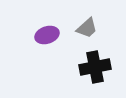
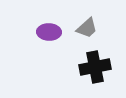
purple ellipse: moved 2 px right, 3 px up; rotated 20 degrees clockwise
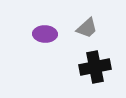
purple ellipse: moved 4 px left, 2 px down
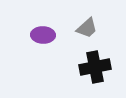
purple ellipse: moved 2 px left, 1 px down
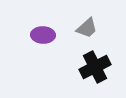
black cross: rotated 16 degrees counterclockwise
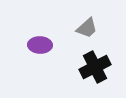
purple ellipse: moved 3 px left, 10 px down
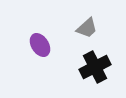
purple ellipse: rotated 55 degrees clockwise
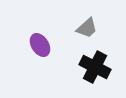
black cross: rotated 36 degrees counterclockwise
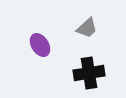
black cross: moved 6 px left, 6 px down; rotated 36 degrees counterclockwise
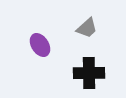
black cross: rotated 8 degrees clockwise
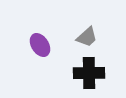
gray trapezoid: moved 9 px down
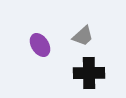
gray trapezoid: moved 4 px left, 1 px up
